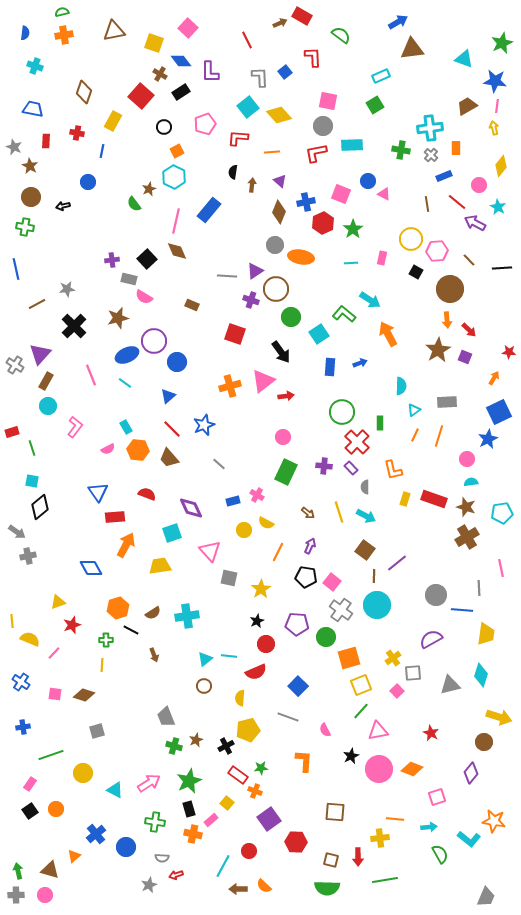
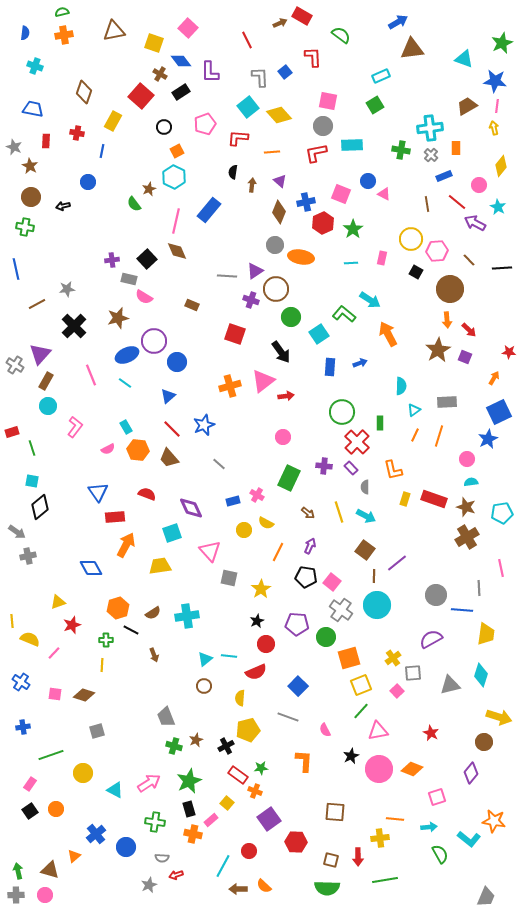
green rectangle at (286, 472): moved 3 px right, 6 px down
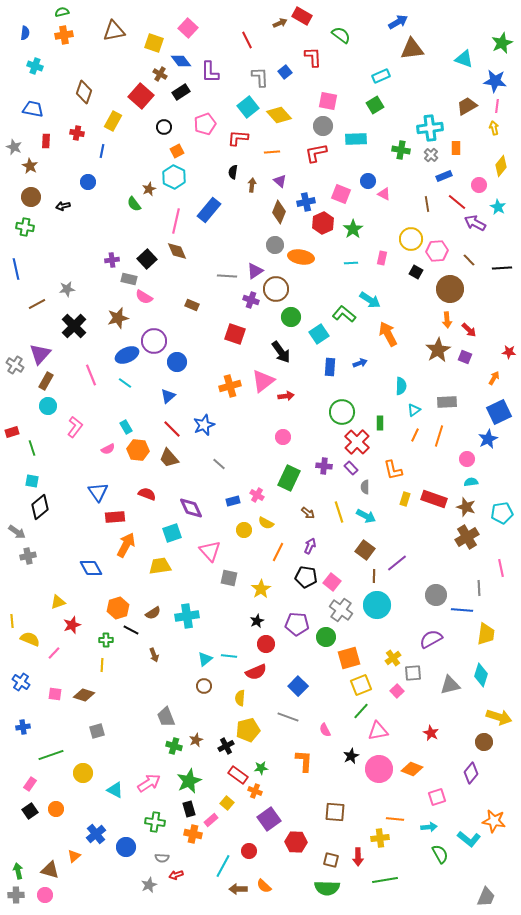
cyan rectangle at (352, 145): moved 4 px right, 6 px up
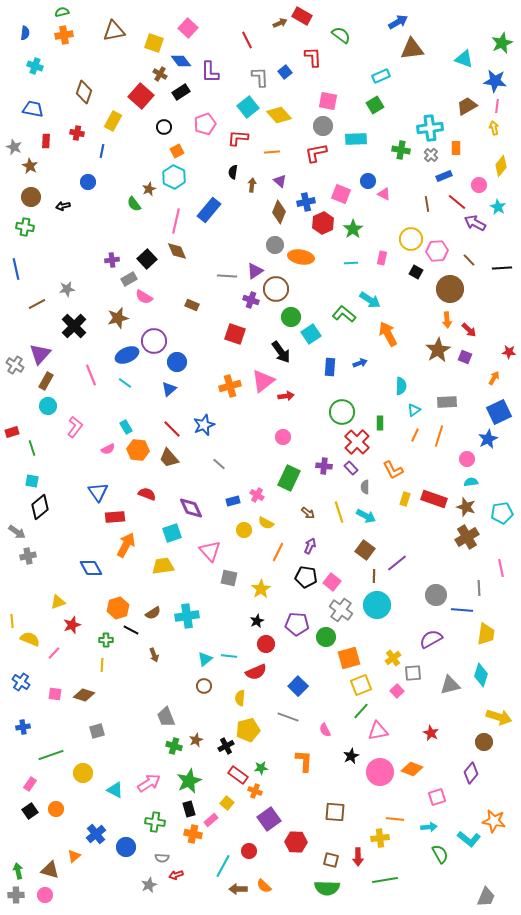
gray rectangle at (129, 279): rotated 42 degrees counterclockwise
cyan square at (319, 334): moved 8 px left
blue triangle at (168, 396): moved 1 px right, 7 px up
orange L-shape at (393, 470): rotated 15 degrees counterclockwise
yellow trapezoid at (160, 566): moved 3 px right
pink circle at (379, 769): moved 1 px right, 3 px down
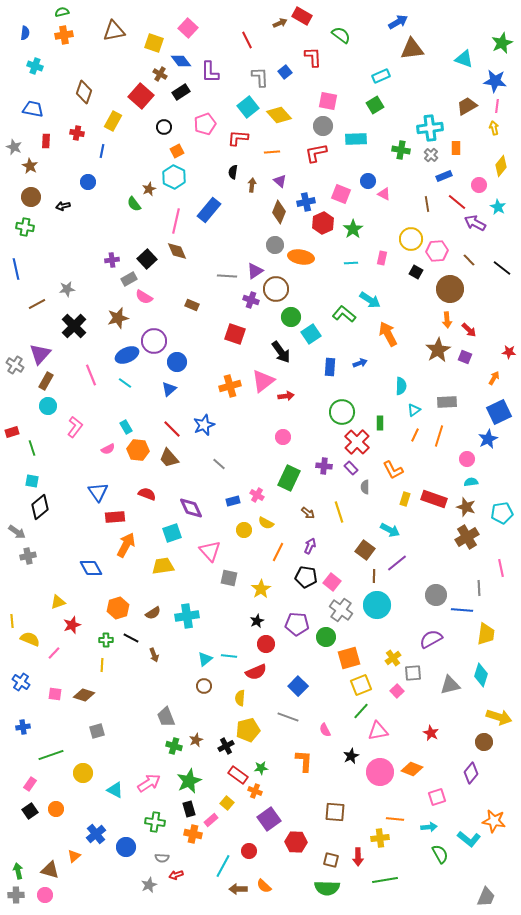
black line at (502, 268): rotated 42 degrees clockwise
cyan arrow at (366, 516): moved 24 px right, 14 px down
black line at (131, 630): moved 8 px down
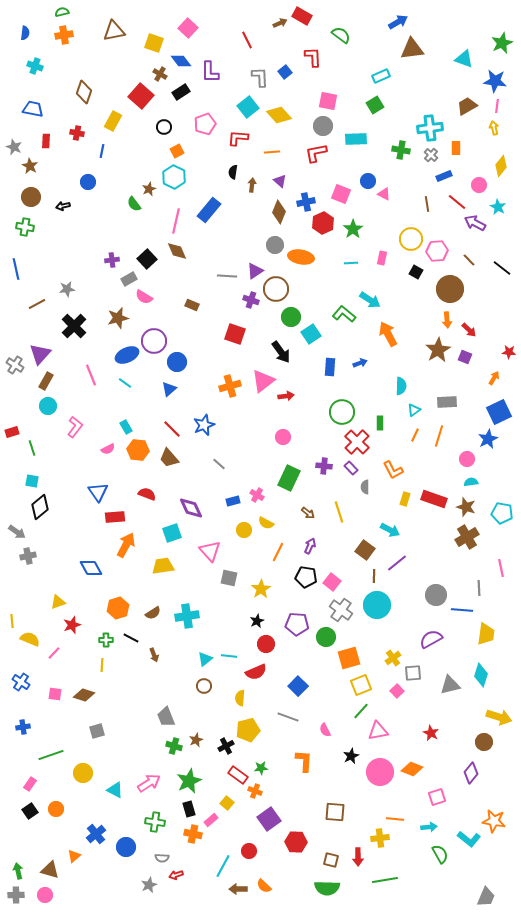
cyan pentagon at (502, 513): rotated 20 degrees clockwise
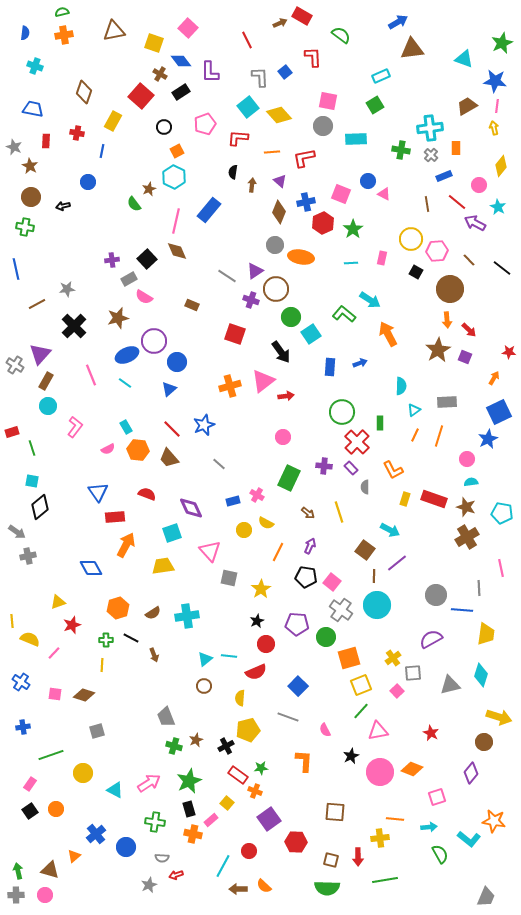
red L-shape at (316, 153): moved 12 px left, 5 px down
gray line at (227, 276): rotated 30 degrees clockwise
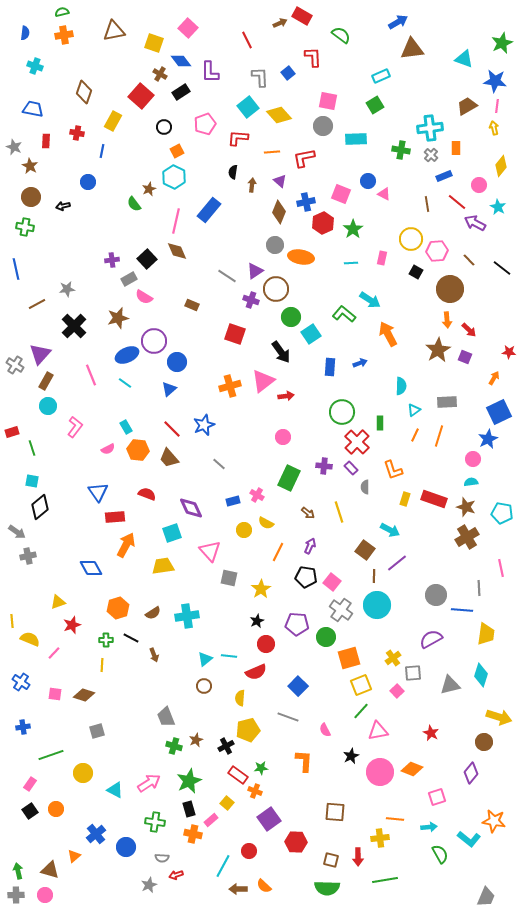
blue square at (285, 72): moved 3 px right, 1 px down
pink circle at (467, 459): moved 6 px right
orange L-shape at (393, 470): rotated 10 degrees clockwise
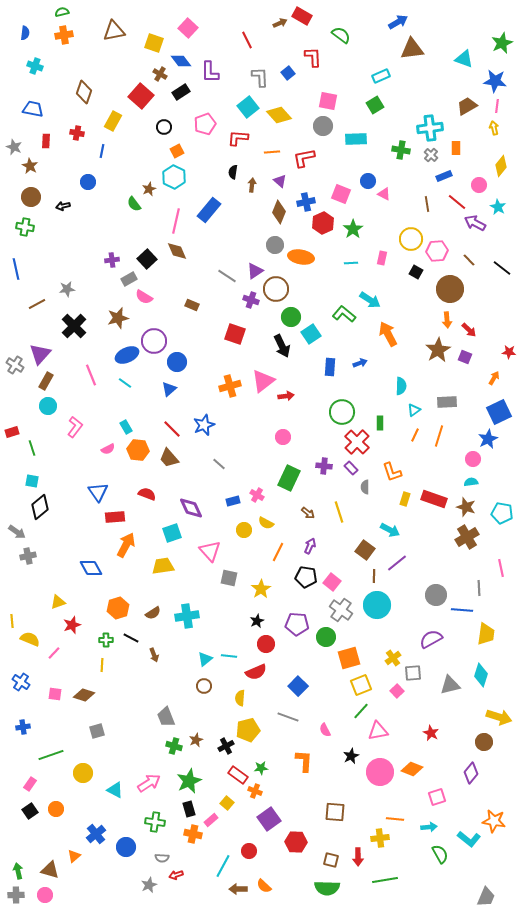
black arrow at (281, 352): moved 1 px right, 6 px up; rotated 10 degrees clockwise
orange L-shape at (393, 470): moved 1 px left, 2 px down
